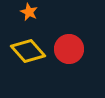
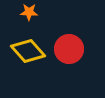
orange star: rotated 24 degrees counterclockwise
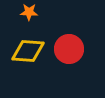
yellow diamond: rotated 44 degrees counterclockwise
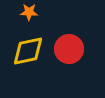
yellow diamond: rotated 16 degrees counterclockwise
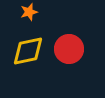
orange star: rotated 18 degrees counterclockwise
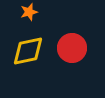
red circle: moved 3 px right, 1 px up
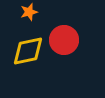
red circle: moved 8 px left, 8 px up
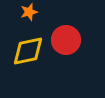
red circle: moved 2 px right
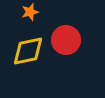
orange star: moved 1 px right
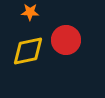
orange star: rotated 18 degrees clockwise
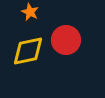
orange star: rotated 24 degrees clockwise
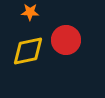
orange star: rotated 24 degrees counterclockwise
